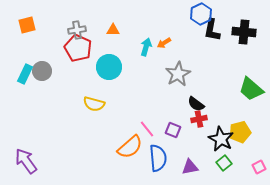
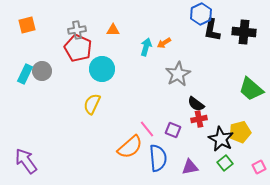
cyan circle: moved 7 px left, 2 px down
yellow semicircle: moved 2 px left; rotated 100 degrees clockwise
green square: moved 1 px right
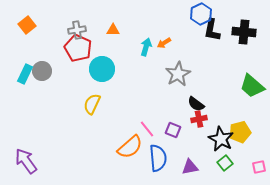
orange square: rotated 24 degrees counterclockwise
green trapezoid: moved 1 px right, 3 px up
pink square: rotated 16 degrees clockwise
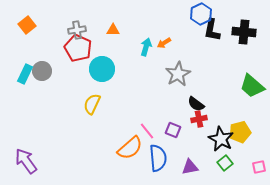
pink line: moved 2 px down
orange semicircle: moved 1 px down
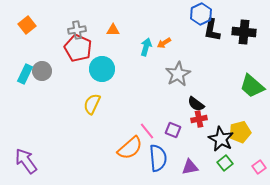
pink square: rotated 24 degrees counterclockwise
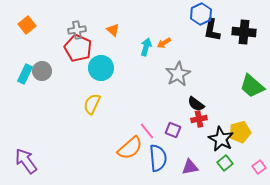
orange triangle: rotated 40 degrees clockwise
cyan circle: moved 1 px left, 1 px up
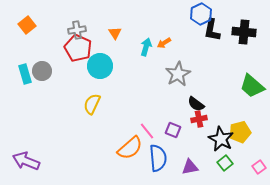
orange triangle: moved 2 px right, 3 px down; rotated 16 degrees clockwise
cyan circle: moved 1 px left, 2 px up
cyan rectangle: rotated 42 degrees counterclockwise
purple arrow: rotated 32 degrees counterclockwise
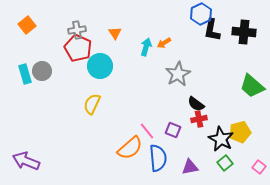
pink square: rotated 16 degrees counterclockwise
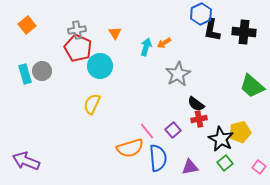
purple square: rotated 28 degrees clockwise
orange semicircle: rotated 24 degrees clockwise
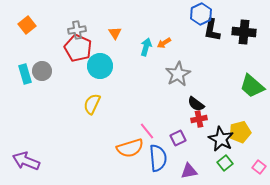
purple square: moved 5 px right, 8 px down; rotated 14 degrees clockwise
purple triangle: moved 1 px left, 4 px down
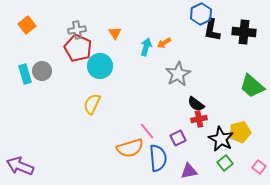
purple arrow: moved 6 px left, 5 px down
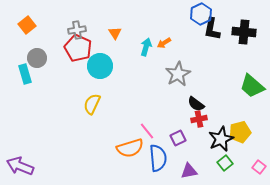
black L-shape: moved 1 px up
gray circle: moved 5 px left, 13 px up
black star: rotated 20 degrees clockwise
